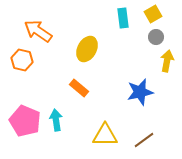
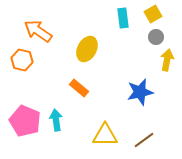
yellow arrow: moved 1 px up
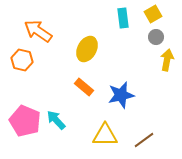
orange rectangle: moved 5 px right, 1 px up
blue star: moved 19 px left, 3 px down
cyan arrow: rotated 35 degrees counterclockwise
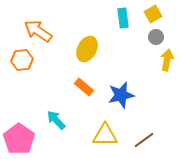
orange hexagon: rotated 20 degrees counterclockwise
pink pentagon: moved 6 px left, 18 px down; rotated 12 degrees clockwise
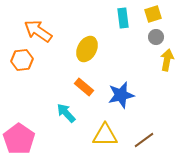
yellow square: rotated 12 degrees clockwise
cyan arrow: moved 10 px right, 7 px up
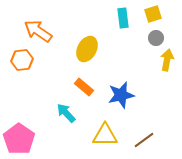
gray circle: moved 1 px down
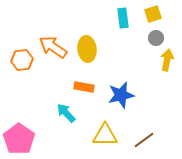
orange arrow: moved 15 px right, 16 px down
yellow ellipse: rotated 35 degrees counterclockwise
orange rectangle: rotated 30 degrees counterclockwise
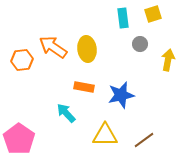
gray circle: moved 16 px left, 6 px down
yellow arrow: moved 1 px right
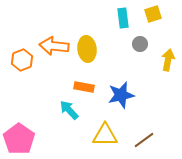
orange arrow: moved 1 px right, 1 px up; rotated 28 degrees counterclockwise
orange hexagon: rotated 15 degrees counterclockwise
cyan arrow: moved 3 px right, 3 px up
